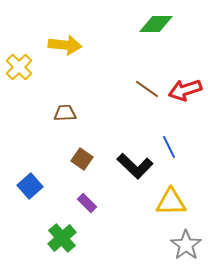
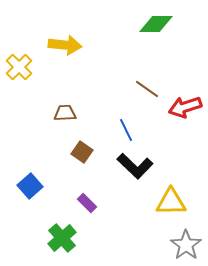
red arrow: moved 17 px down
blue line: moved 43 px left, 17 px up
brown square: moved 7 px up
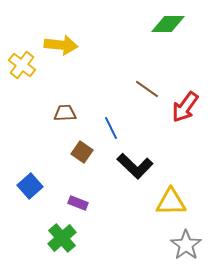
green diamond: moved 12 px right
yellow arrow: moved 4 px left
yellow cross: moved 3 px right, 2 px up; rotated 8 degrees counterclockwise
red arrow: rotated 36 degrees counterclockwise
blue line: moved 15 px left, 2 px up
purple rectangle: moved 9 px left; rotated 24 degrees counterclockwise
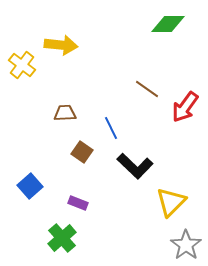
yellow triangle: rotated 44 degrees counterclockwise
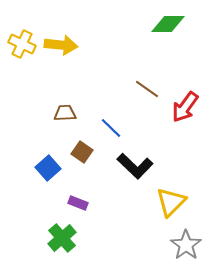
yellow cross: moved 21 px up; rotated 12 degrees counterclockwise
blue line: rotated 20 degrees counterclockwise
blue square: moved 18 px right, 18 px up
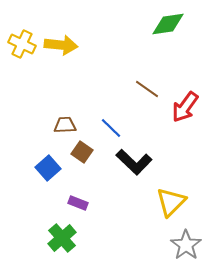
green diamond: rotated 8 degrees counterclockwise
brown trapezoid: moved 12 px down
black L-shape: moved 1 px left, 4 px up
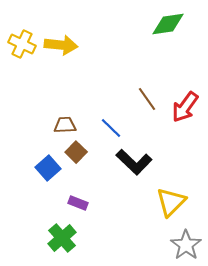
brown line: moved 10 px down; rotated 20 degrees clockwise
brown square: moved 6 px left; rotated 10 degrees clockwise
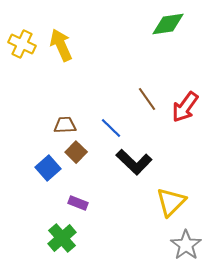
yellow arrow: rotated 120 degrees counterclockwise
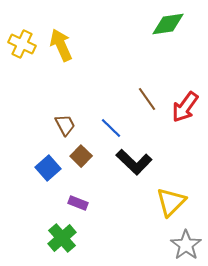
brown trapezoid: rotated 65 degrees clockwise
brown square: moved 5 px right, 4 px down
